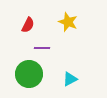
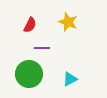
red semicircle: moved 2 px right
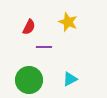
red semicircle: moved 1 px left, 2 px down
purple line: moved 2 px right, 1 px up
green circle: moved 6 px down
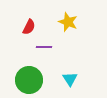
cyan triangle: rotated 35 degrees counterclockwise
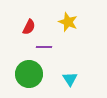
green circle: moved 6 px up
